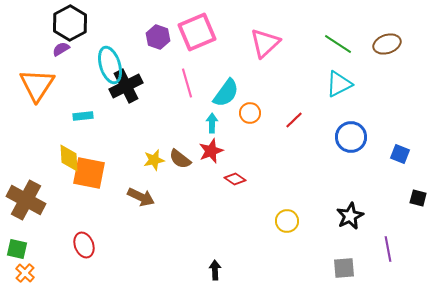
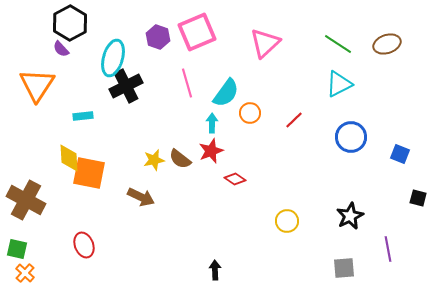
purple semicircle: rotated 102 degrees counterclockwise
cyan ellipse: moved 3 px right, 7 px up; rotated 33 degrees clockwise
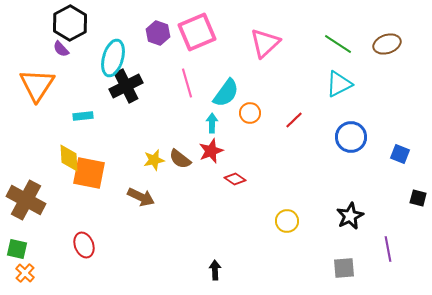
purple hexagon: moved 4 px up
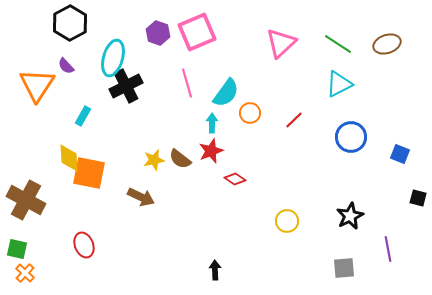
pink triangle: moved 16 px right
purple semicircle: moved 5 px right, 17 px down
cyan rectangle: rotated 54 degrees counterclockwise
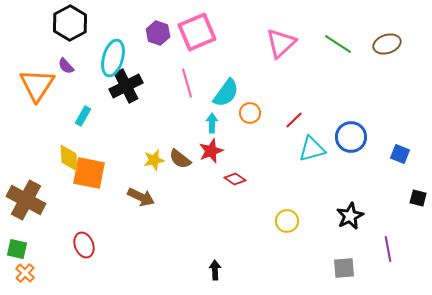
cyan triangle: moved 27 px left, 65 px down; rotated 12 degrees clockwise
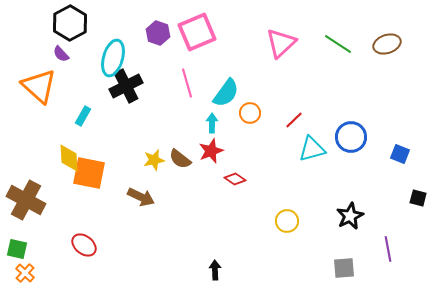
purple semicircle: moved 5 px left, 12 px up
orange triangle: moved 2 px right, 1 px down; rotated 21 degrees counterclockwise
red ellipse: rotated 30 degrees counterclockwise
